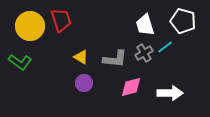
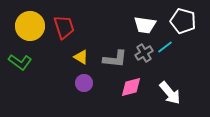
red trapezoid: moved 3 px right, 7 px down
white trapezoid: rotated 65 degrees counterclockwise
white arrow: rotated 50 degrees clockwise
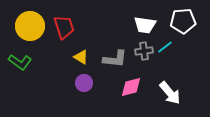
white pentagon: rotated 20 degrees counterclockwise
gray cross: moved 2 px up; rotated 24 degrees clockwise
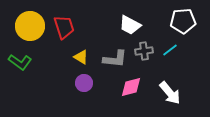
white trapezoid: moved 15 px left; rotated 20 degrees clockwise
cyan line: moved 5 px right, 3 px down
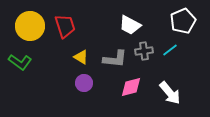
white pentagon: rotated 20 degrees counterclockwise
red trapezoid: moved 1 px right, 1 px up
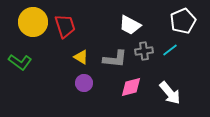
yellow circle: moved 3 px right, 4 px up
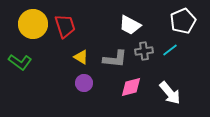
yellow circle: moved 2 px down
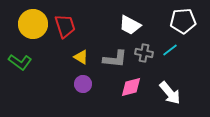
white pentagon: rotated 20 degrees clockwise
gray cross: moved 2 px down; rotated 18 degrees clockwise
purple circle: moved 1 px left, 1 px down
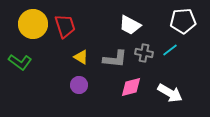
purple circle: moved 4 px left, 1 px down
white arrow: rotated 20 degrees counterclockwise
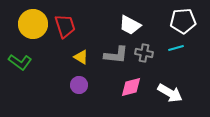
cyan line: moved 6 px right, 2 px up; rotated 21 degrees clockwise
gray L-shape: moved 1 px right, 4 px up
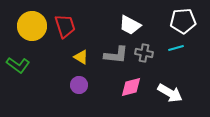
yellow circle: moved 1 px left, 2 px down
green L-shape: moved 2 px left, 3 px down
